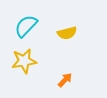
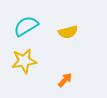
cyan semicircle: rotated 15 degrees clockwise
yellow semicircle: moved 1 px right, 1 px up
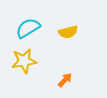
cyan semicircle: moved 2 px right, 2 px down
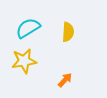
yellow semicircle: rotated 72 degrees counterclockwise
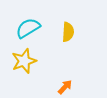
yellow star: rotated 10 degrees counterclockwise
orange arrow: moved 7 px down
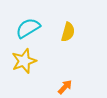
yellow semicircle: rotated 12 degrees clockwise
